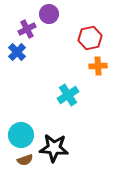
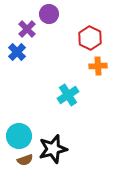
purple cross: rotated 18 degrees counterclockwise
red hexagon: rotated 20 degrees counterclockwise
cyan circle: moved 2 px left, 1 px down
black star: moved 1 px left, 1 px down; rotated 20 degrees counterclockwise
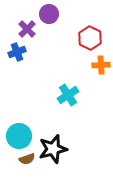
blue cross: rotated 24 degrees clockwise
orange cross: moved 3 px right, 1 px up
brown semicircle: moved 2 px right, 1 px up
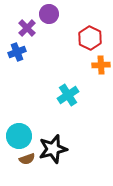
purple cross: moved 1 px up
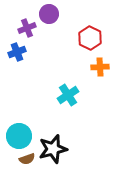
purple cross: rotated 24 degrees clockwise
orange cross: moved 1 px left, 2 px down
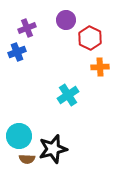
purple circle: moved 17 px right, 6 px down
brown semicircle: rotated 21 degrees clockwise
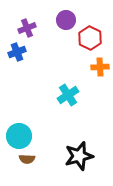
black star: moved 26 px right, 7 px down
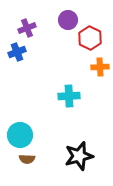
purple circle: moved 2 px right
cyan cross: moved 1 px right, 1 px down; rotated 30 degrees clockwise
cyan circle: moved 1 px right, 1 px up
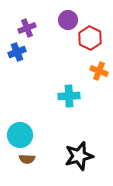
orange cross: moved 1 px left, 4 px down; rotated 24 degrees clockwise
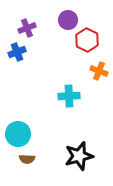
red hexagon: moved 3 px left, 2 px down
cyan circle: moved 2 px left, 1 px up
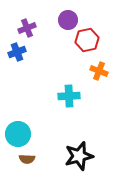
red hexagon: rotated 20 degrees clockwise
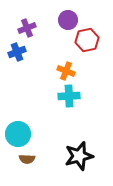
orange cross: moved 33 px left
